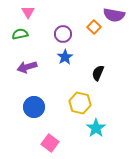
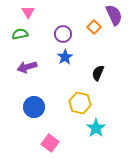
purple semicircle: rotated 125 degrees counterclockwise
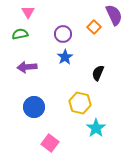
purple arrow: rotated 12 degrees clockwise
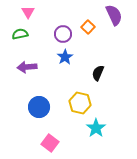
orange square: moved 6 px left
blue circle: moved 5 px right
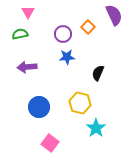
blue star: moved 2 px right; rotated 28 degrees clockwise
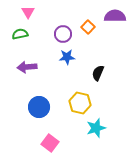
purple semicircle: moved 1 px right, 1 px down; rotated 65 degrees counterclockwise
cyan star: rotated 18 degrees clockwise
